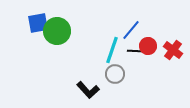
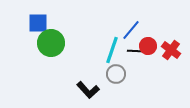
blue square: rotated 10 degrees clockwise
green circle: moved 6 px left, 12 px down
red cross: moved 2 px left
gray circle: moved 1 px right
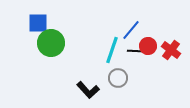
gray circle: moved 2 px right, 4 px down
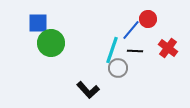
red circle: moved 27 px up
red cross: moved 3 px left, 2 px up
gray circle: moved 10 px up
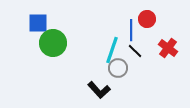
red circle: moved 1 px left
blue line: rotated 40 degrees counterclockwise
green circle: moved 2 px right
black line: rotated 42 degrees clockwise
black L-shape: moved 11 px right
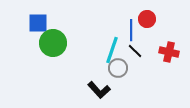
red cross: moved 1 px right, 4 px down; rotated 24 degrees counterclockwise
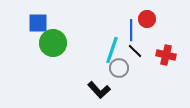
red cross: moved 3 px left, 3 px down
gray circle: moved 1 px right
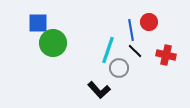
red circle: moved 2 px right, 3 px down
blue line: rotated 10 degrees counterclockwise
cyan line: moved 4 px left
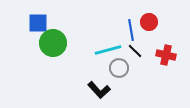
cyan line: rotated 56 degrees clockwise
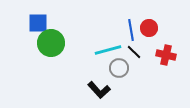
red circle: moved 6 px down
green circle: moved 2 px left
black line: moved 1 px left, 1 px down
